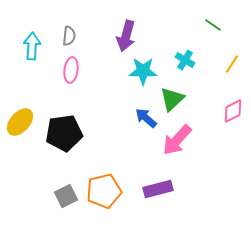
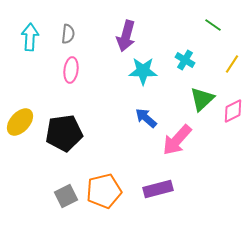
gray semicircle: moved 1 px left, 2 px up
cyan arrow: moved 2 px left, 9 px up
green triangle: moved 30 px right
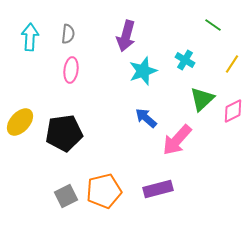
cyan star: rotated 20 degrees counterclockwise
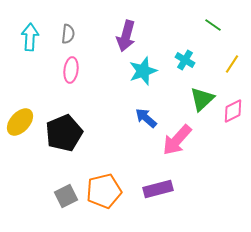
black pentagon: rotated 15 degrees counterclockwise
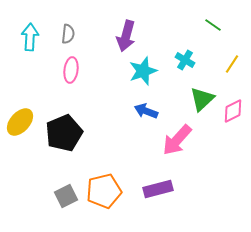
blue arrow: moved 7 px up; rotated 20 degrees counterclockwise
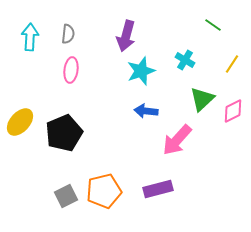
cyan star: moved 2 px left
blue arrow: rotated 15 degrees counterclockwise
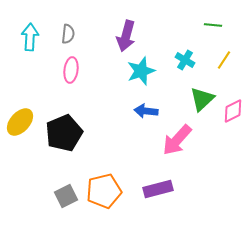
green line: rotated 30 degrees counterclockwise
yellow line: moved 8 px left, 4 px up
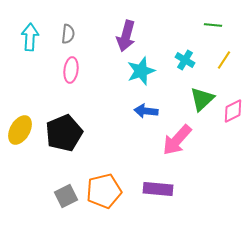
yellow ellipse: moved 8 px down; rotated 12 degrees counterclockwise
purple rectangle: rotated 20 degrees clockwise
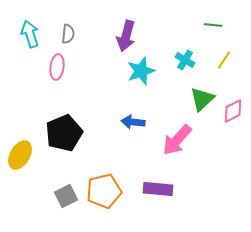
cyan arrow: moved 3 px up; rotated 20 degrees counterclockwise
pink ellipse: moved 14 px left, 3 px up
blue arrow: moved 13 px left, 11 px down
yellow ellipse: moved 25 px down
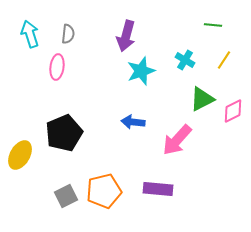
green triangle: rotated 16 degrees clockwise
